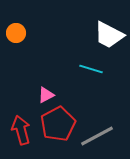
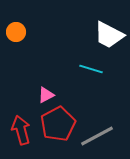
orange circle: moved 1 px up
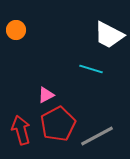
orange circle: moved 2 px up
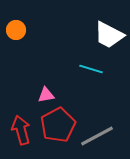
pink triangle: rotated 18 degrees clockwise
red pentagon: moved 1 px down
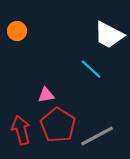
orange circle: moved 1 px right, 1 px down
cyan line: rotated 25 degrees clockwise
red pentagon: rotated 12 degrees counterclockwise
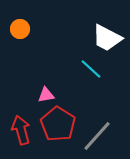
orange circle: moved 3 px right, 2 px up
white trapezoid: moved 2 px left, 3 px down
red pentagon: moved 1 px up
gray line: rotated 20 degrees counterclockwise
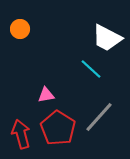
red pentagon: moved 4 px down
red arrow: moved 4 px down
gray line: moved 2 px right, 19 px up
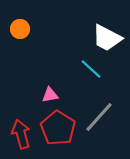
pink triangle: moved 4 px right
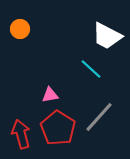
white trapezoid: moved 2 px up
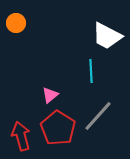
orange circle: moved 4 px left, 6 px up
cyan line: moved 2 px down; rotated 45 degrees clockwise
pink triangle: rotated 30 degrees counterclockwise
gray line: moved 1 px left, 1 px up
red arrow: moved 2 px down
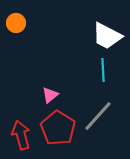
cyan line: moved 12 px right, 1 px up
red arrow: moved 1 px up
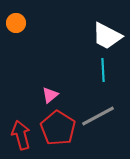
gray line: rotated 20 degrees clockwise
